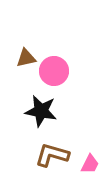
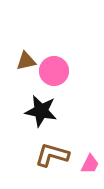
brown triangle: moved 3 px down
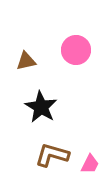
pink circle: moved 22 px right, 21 px up
black star: moved 4 px up; rotated 20 degrees clockwise
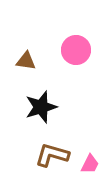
brown triangle: rotated 20 degrees clockwise
black star: rotated 24 degrees clockwise
